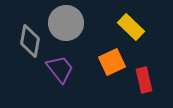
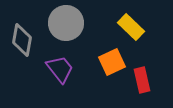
gray diamond: moved 8 px left, 1 px up
red rectangle: moved 2 px left
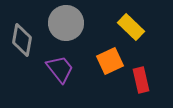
orange square: moved 2 px left, 1 px up
red rectangle: moved 1 px left
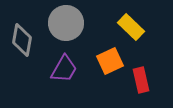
purple trapezoid: moved 4 px right; rotated 68 degrees clockwise
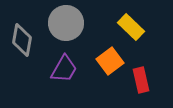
orange square: rotated 12 degrees counterclockwise
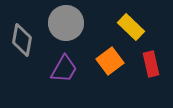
red rectangle: moved 10 px right, 16 px up
